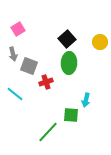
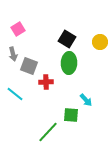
black square: rotated 18 degrees counterclockwise
red cross: rotated 16 degrees clockwise
cyan arrow: rotated 56 degrees counterclockwise
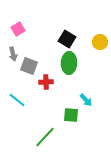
cyan line: moved 2 px right, 6 px down
green line: moved 3 px left, 5 px down
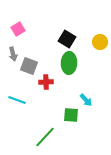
cyan line: rotated 18 degrees counterclockwise
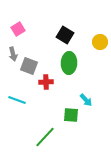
black square: moved 2 px left, 4 px up
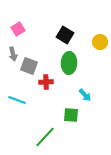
cyan arrow: moved 1 px left, 5 px up
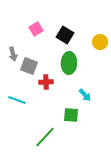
pink square: moved 18 px right
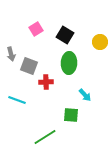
gray arrow: moved 2 px left
green line: rotated 15 degrees clockwise
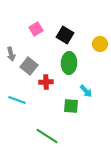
yellow circle: moved 2 px down
gray square: rotated 18 degrees clockwise
cyan arrow: moved 1 px right, 4 px up
green square: moved 9 px up
green line: moved 2 px right, 1 px up; rotated 65 degrees clockwise
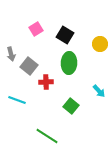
cyan arrow: moved 13 px right
green square: rotated 35 degrees clockwise
